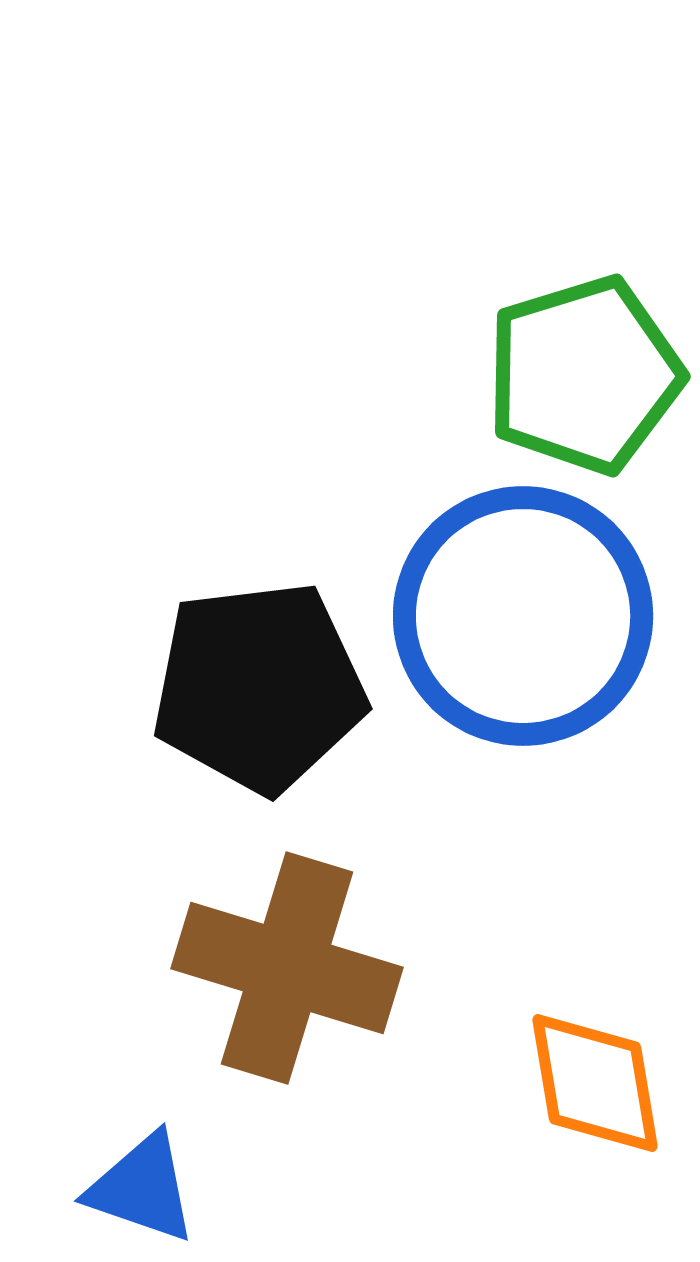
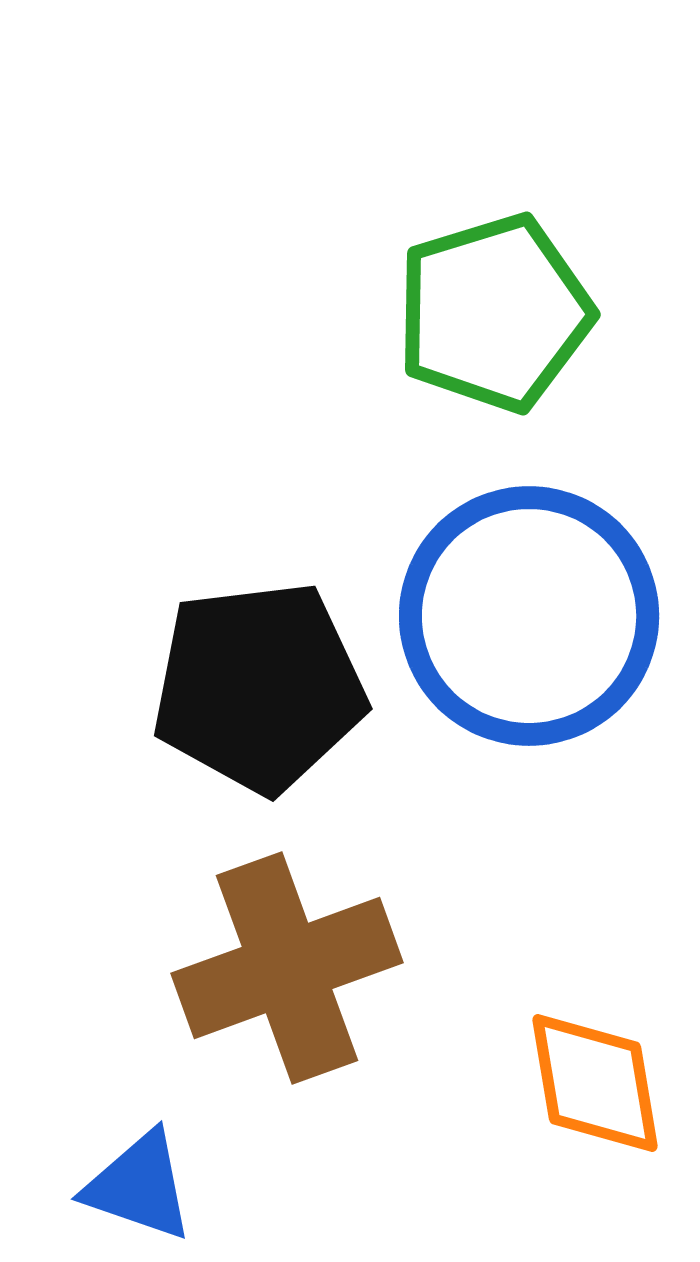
green pentagon: moved 90 px left, 62 px up
blue circle: moved 6 px right
brown cross: rotated 37 degrees counterclockwise
blue triangle: moved 3 px left, 2 px up
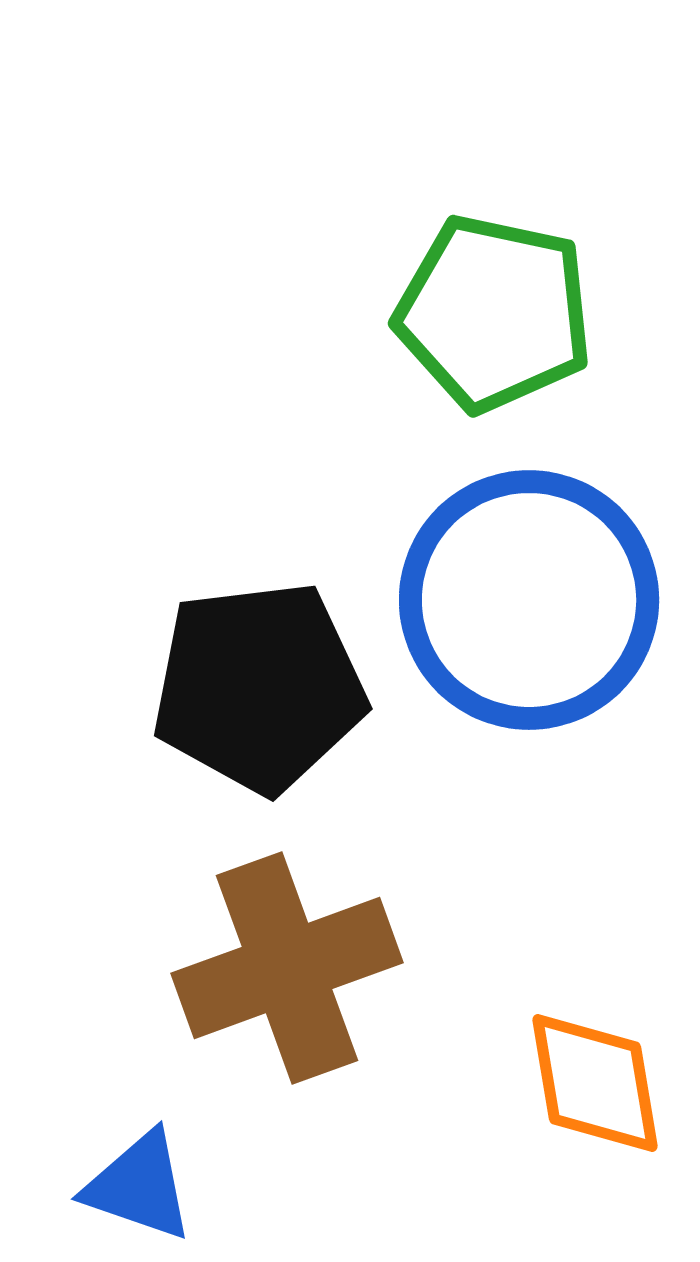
green pentagon: rotated 29 degrees clockwise
blue circle: moved 16 px up
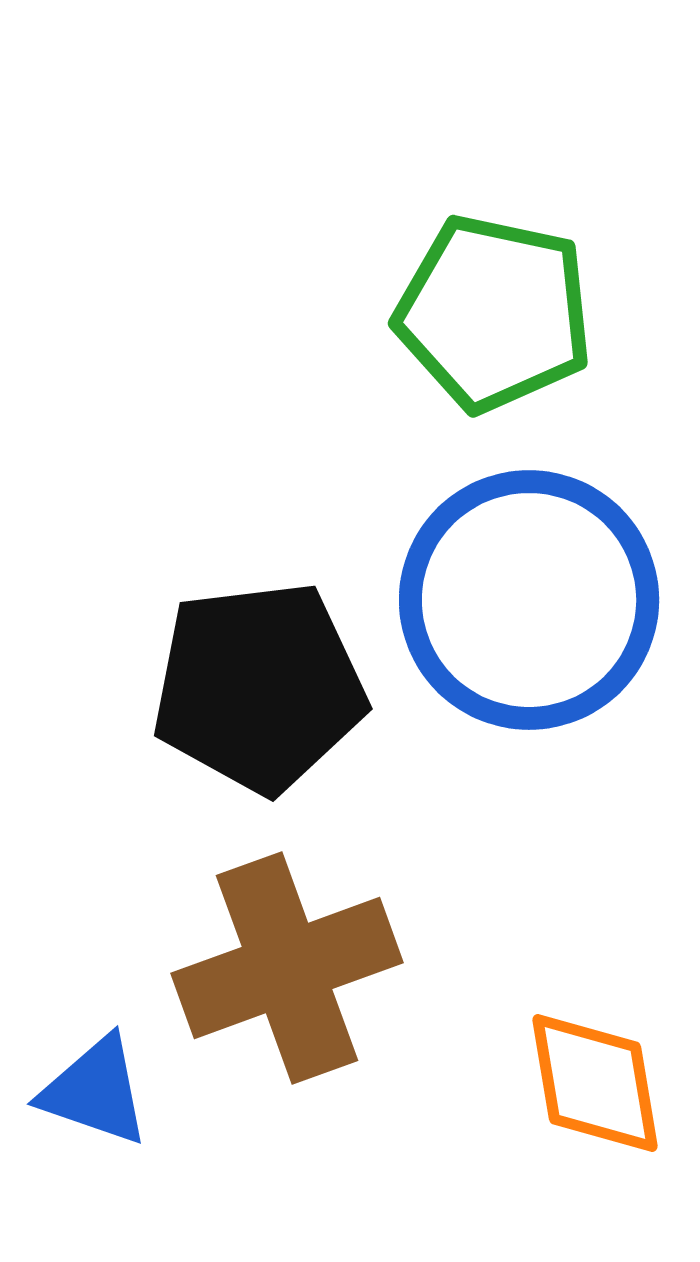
blue triangle: moved 44 px left, 95 px up
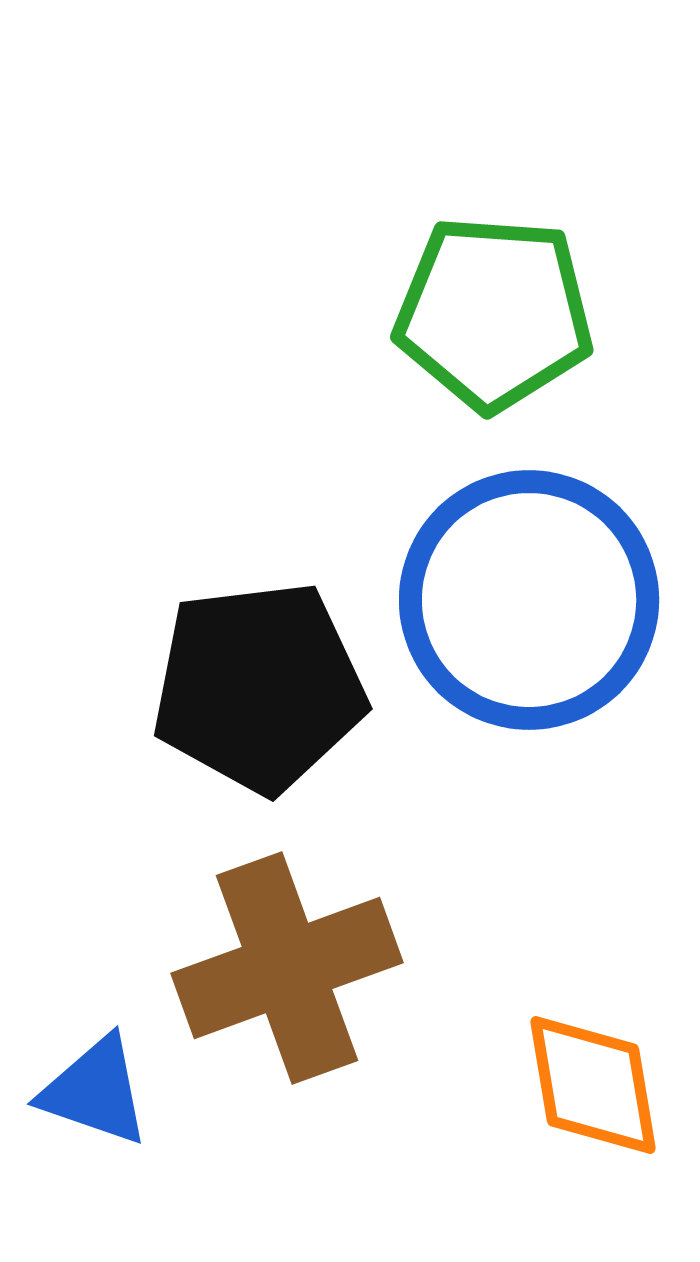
green pentagon: rotated 8 degrees counterclockwise
orange diamond: moved 2 px left, 2 px down
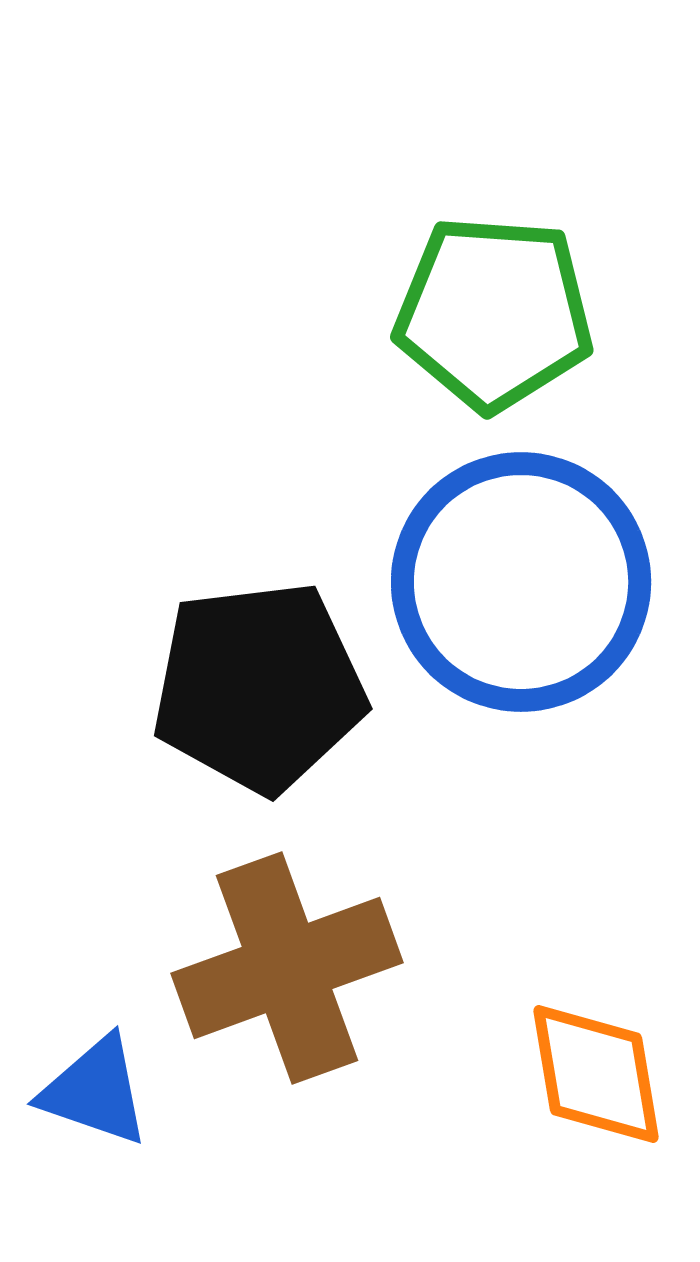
blue circle: moved 8 px left, 18 px up
orange diamond: moved 3 px right, 11 px up
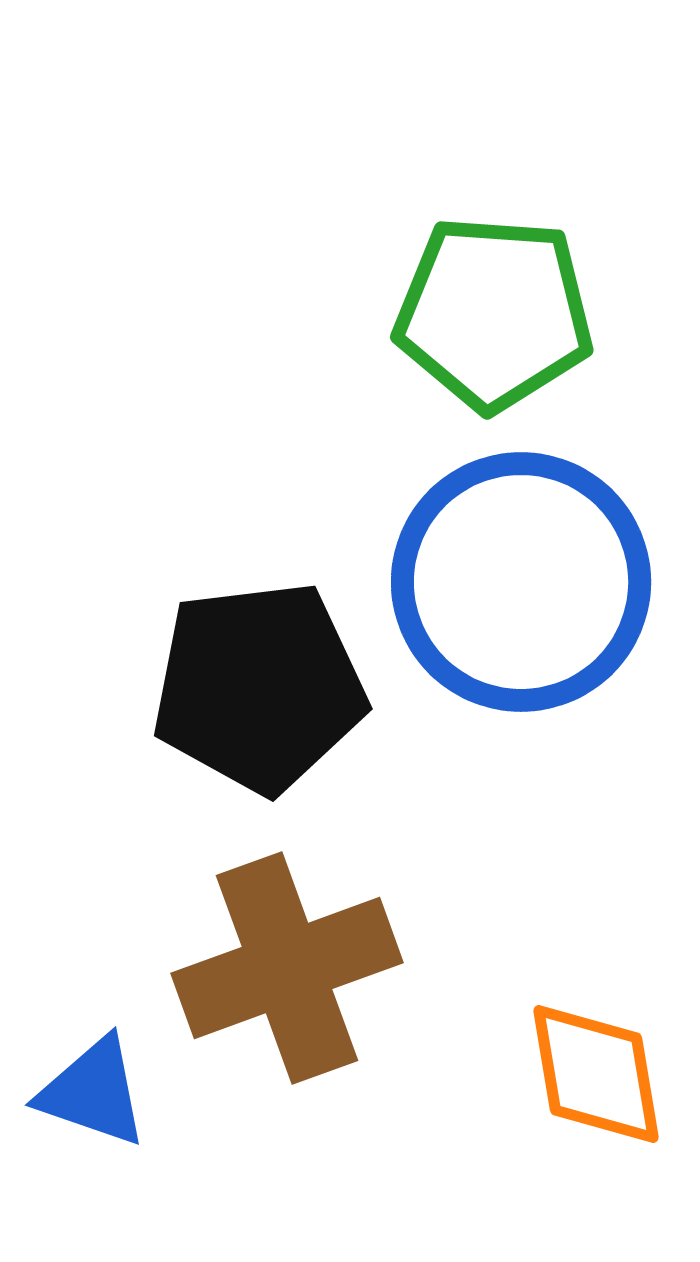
blue triangle: moved 2 px left, 1 px down
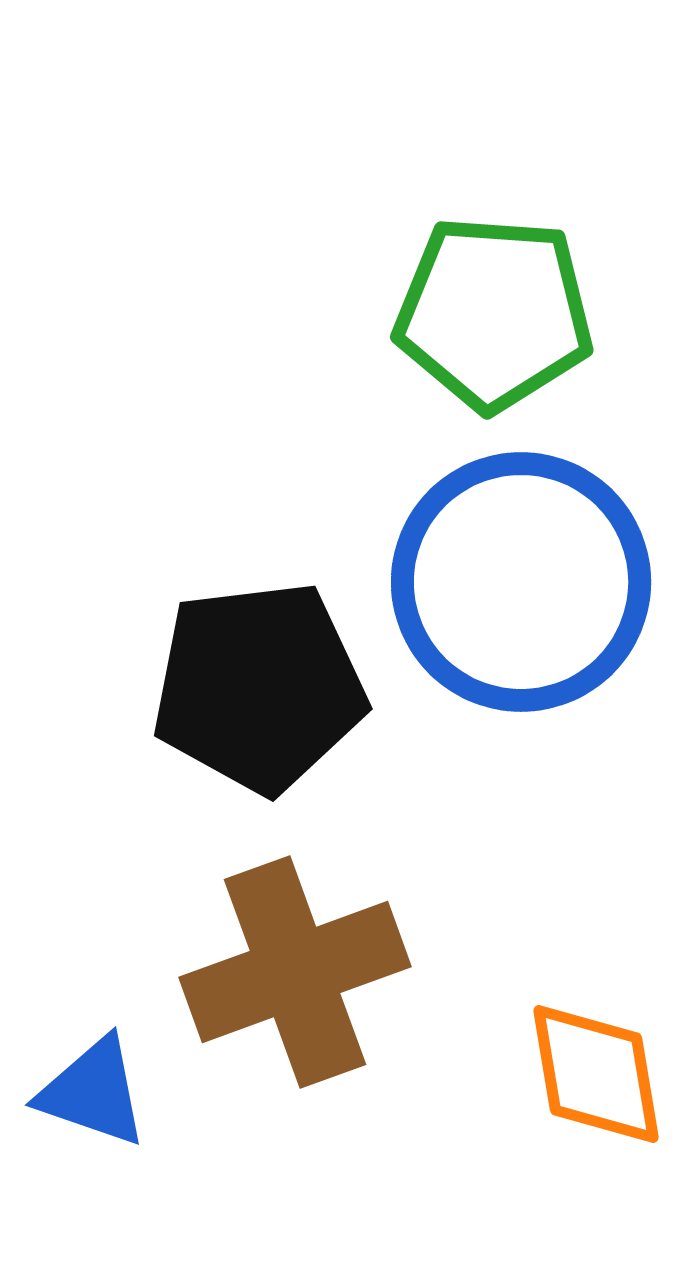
brown cross: moved 8 px right, 4 px down
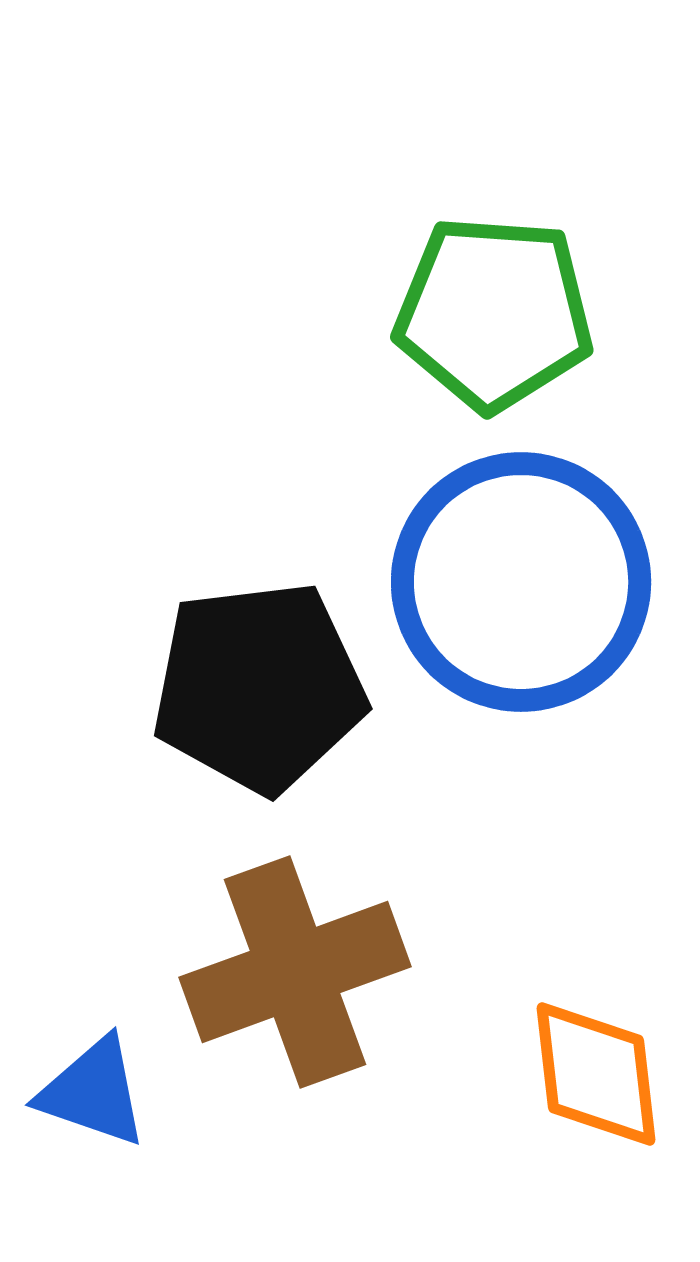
orange diamond: rotated 3 degrees clockwise
